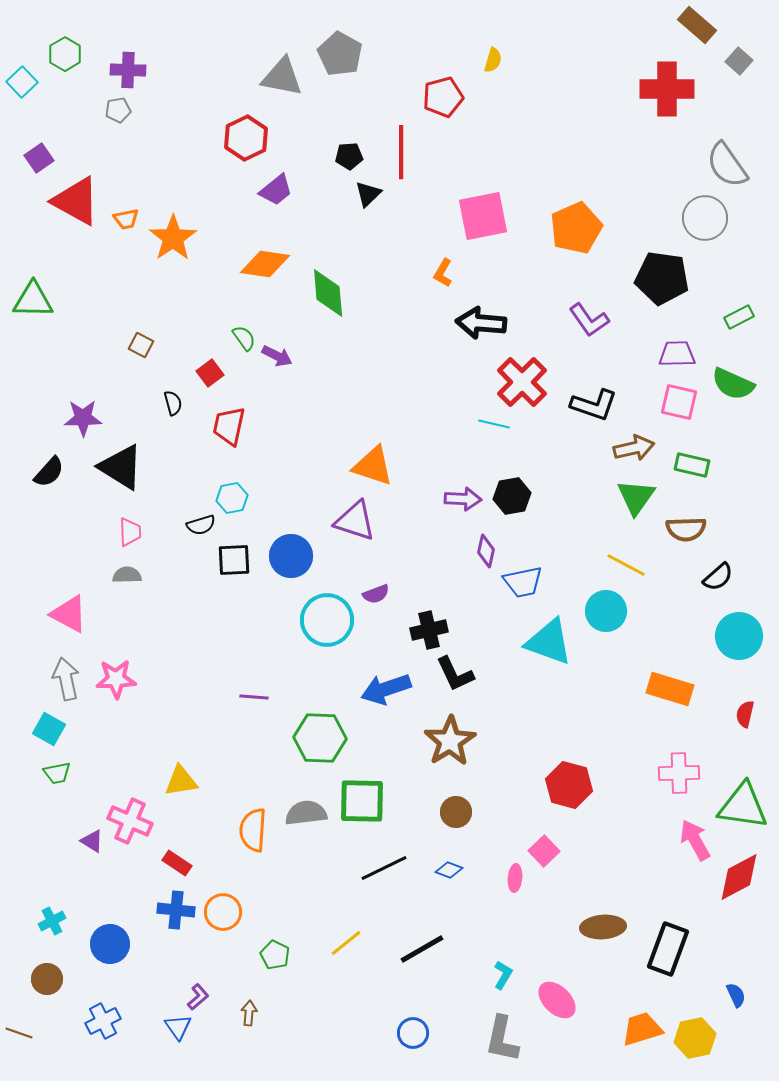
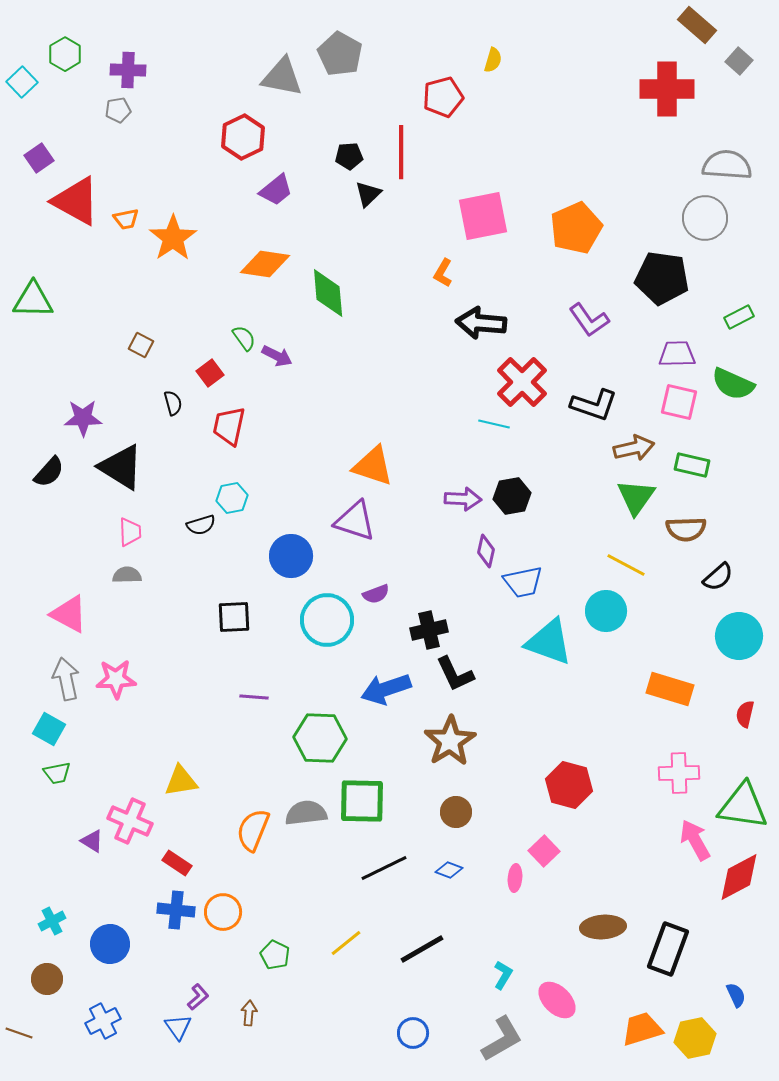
red hexagon at (246, 138): moved 3 px left, 1 px up
gray semicircle at (727, 165): rotated 129 degrees clockwise
black square at (234, 560): moved 57 px down
orange semicircle at (253, 830): rotated 18 degrees clockwise
gray L-shape at (502, 1039): rotated 132 degrees counterclockwise
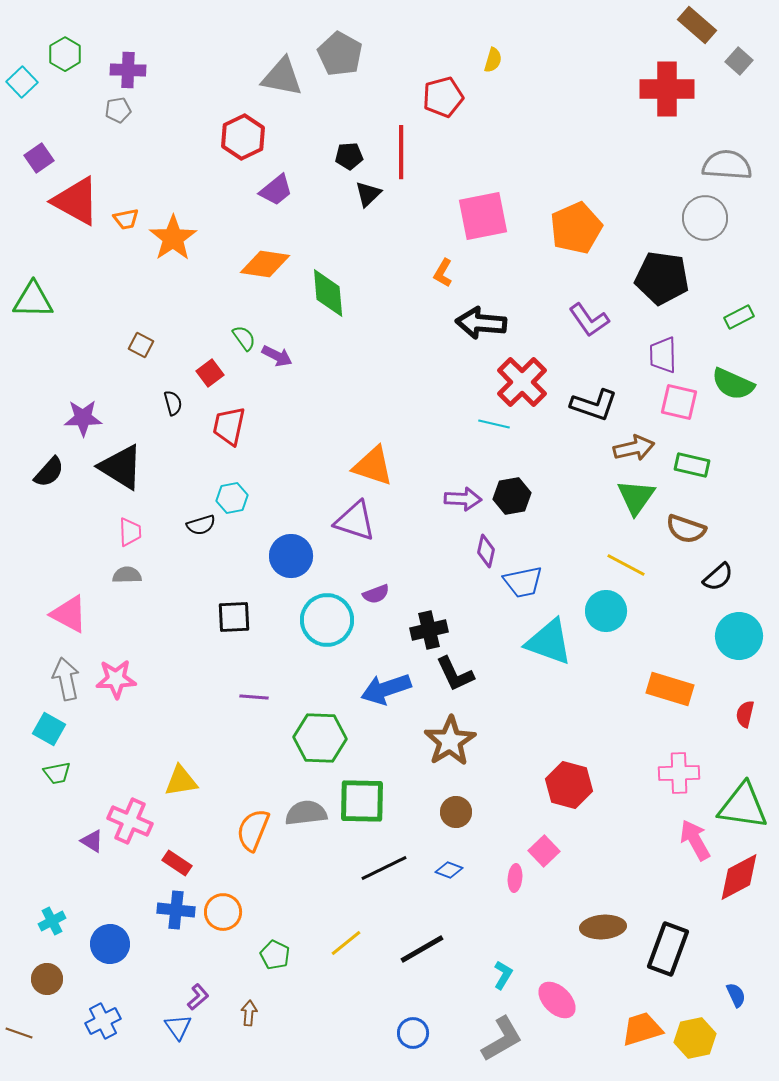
purple trapezoid at (677, 354): moved 14 px left, 1 px down; rotated 90 degrees counterclockwise
brown semicircle at (686, 529): rotated 21 degrees clockwise
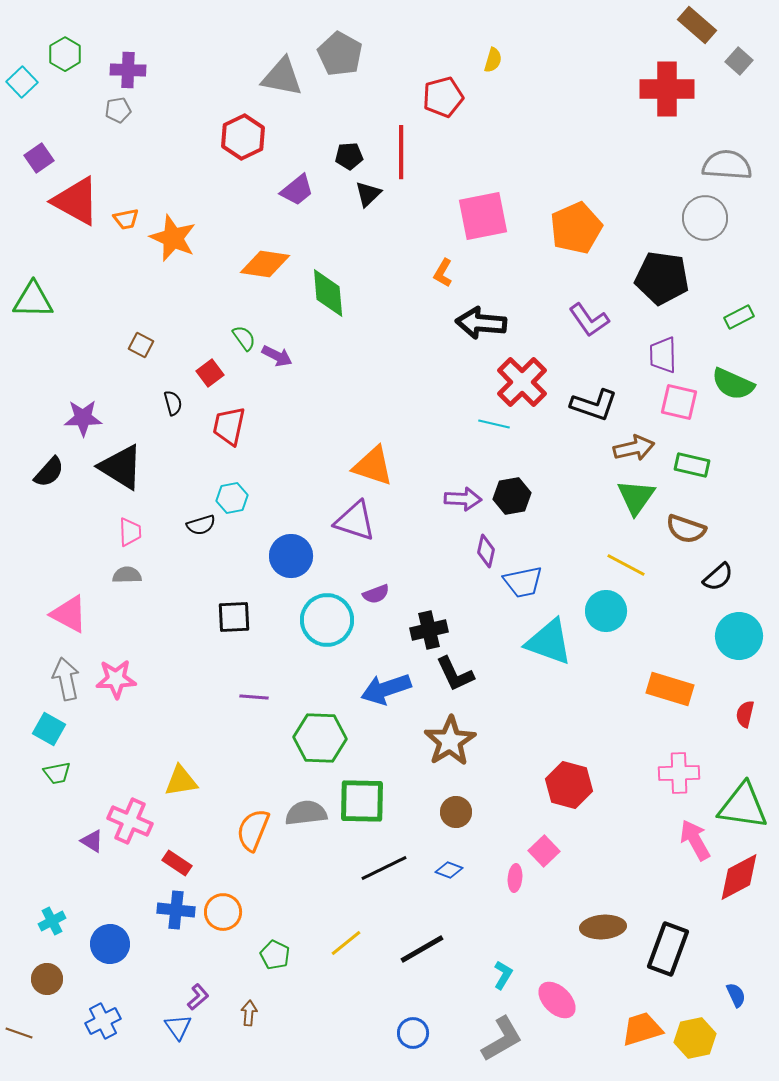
purple trapezoid at (276, 190): moved 21 px right
orange star at (173, 238): rotated 15 degrees counterclockwise
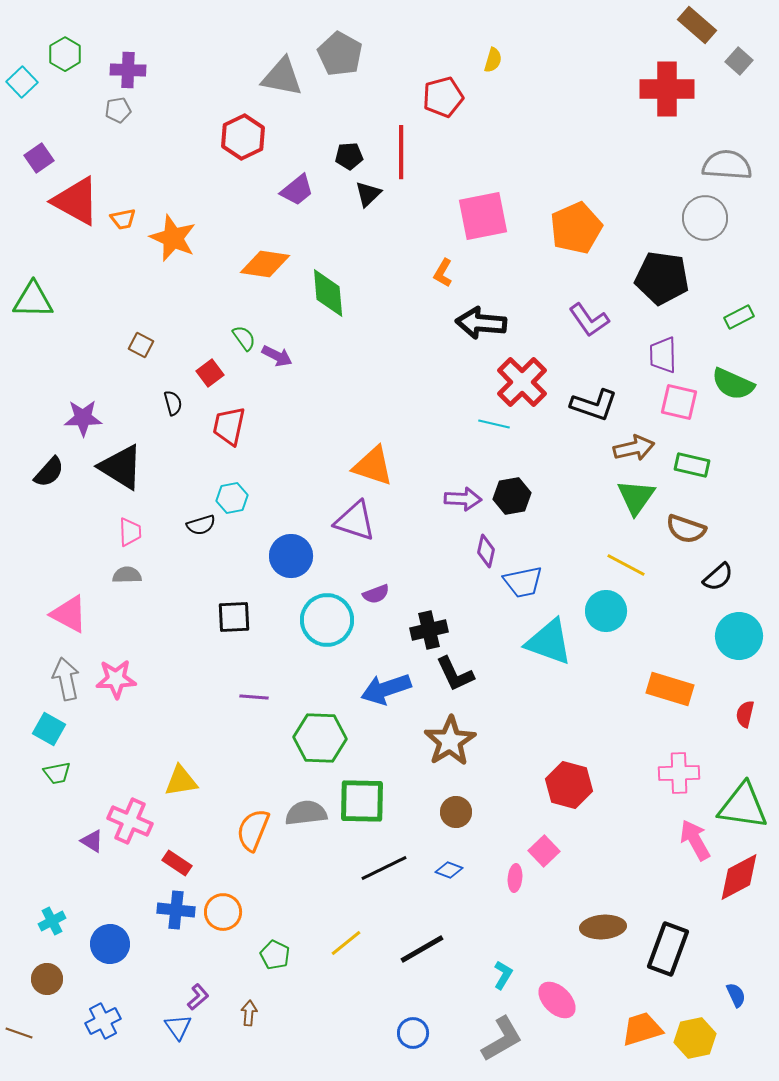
orange trapezoid at (126, 219): moved 3 px left
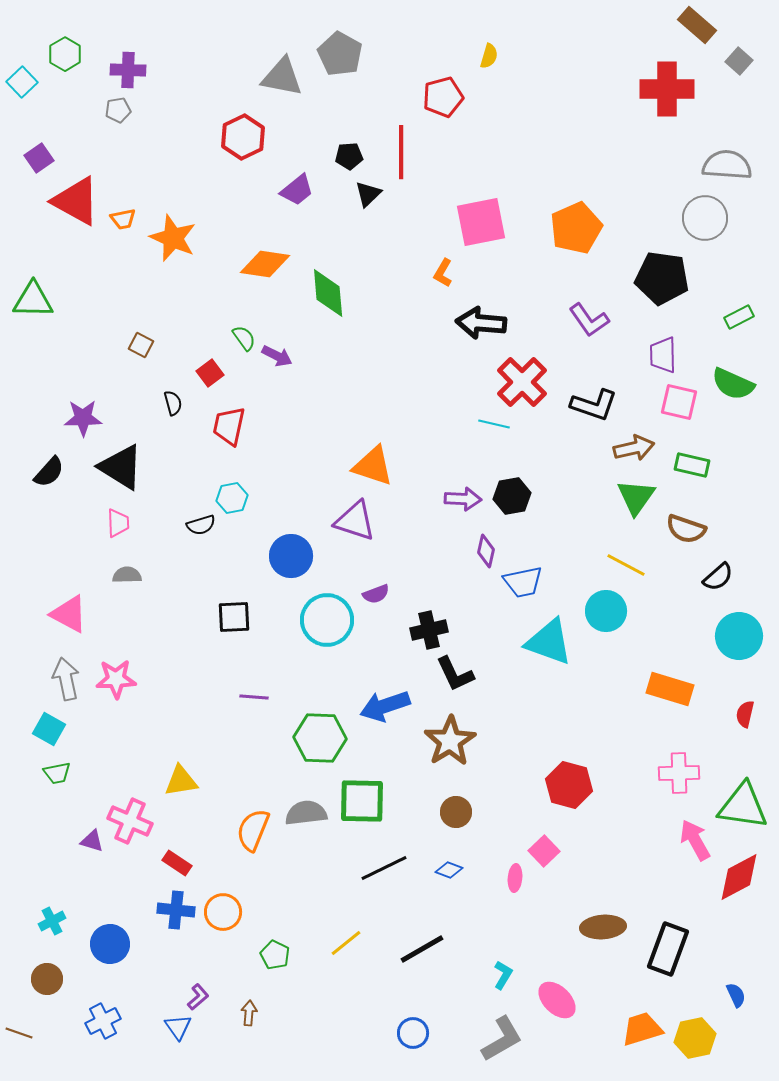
yellow semicircle at (493, 60): moved 4 px left, 4 px up
pink square at (483, 216): moved 2 px left, 6 px down
pink trapezoid at (130, 532): moved 12 px left, 9 px up
blue arrow at (386, 689): moved 1 px left, 17 px down
purple triangle at (92, 841): rotated 15 degrees counterclockwise
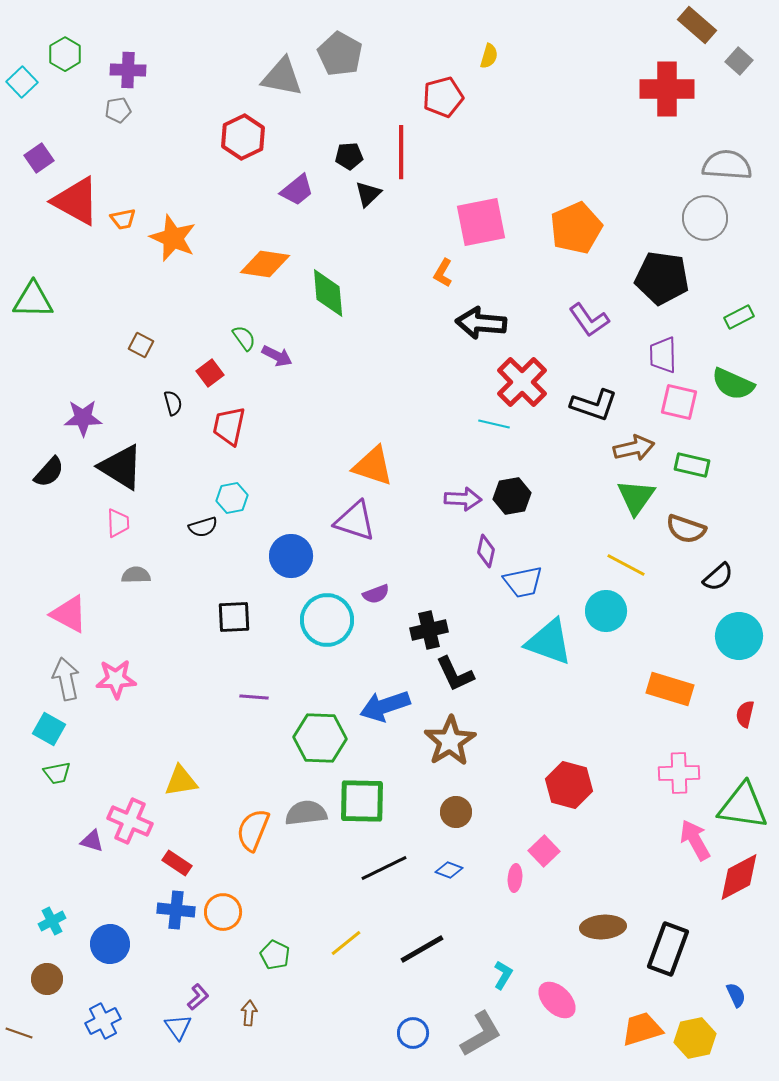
black semicircle at (201, 525): moved 2 px right, 2 px down
gray semicircle at (127, 575): moved 9 px right
gray L-shape at (502, 1039): moved 21 px left, 5 px up
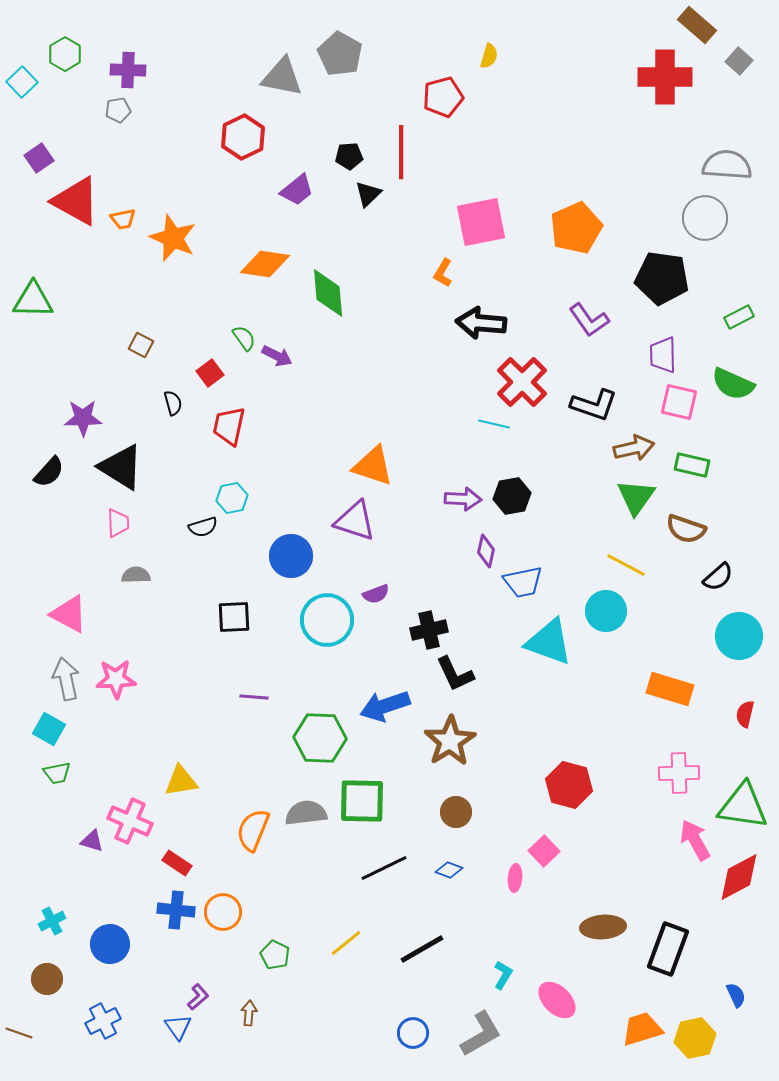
red cross at (667, 89): moved 2 px left, 12 px up
